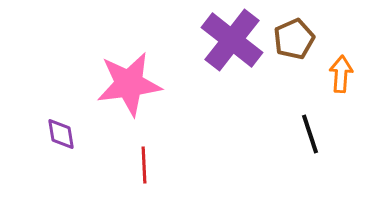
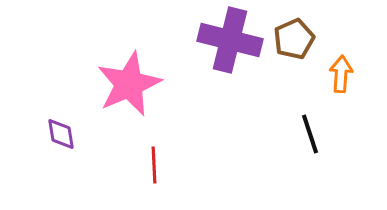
purple cross: moved 2 px left; rotated 24 degrees counterclockwise
pink star: rotated 16 degrees counterclockwise
red line: moved 10 px right
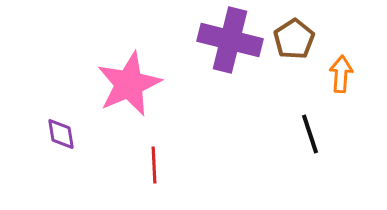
brown pentagon: rotated 9 degrees counterclockwise
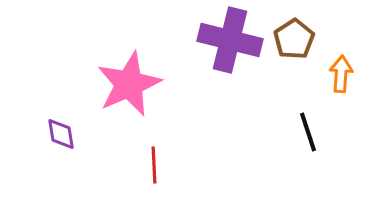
black line: moved 2 px left, 2 px up
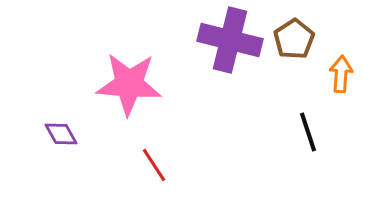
pink star: rotated 28 degrees clockwise
purple diamond: rotated 20 degrees counterclockwise
red line: rotated 30 degrees counterclockwise
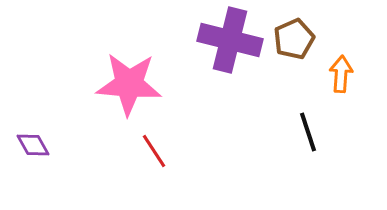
brown pentagon: rotated 9 degrees clockwise
purple diamond: moved 28 px left, 11 px down
red line: moved 14 px up
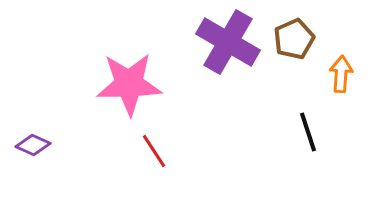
purple cross: moved 2 px left, 2 px down; rotated 16 degrees clockwise
pink star: rotated 6 degrees counterclockwise
purple diamond: rotated 36 degrees counterclockwise
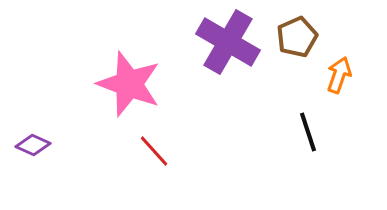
brown pentagon: moved 3 px right, 2 px up
orange arrow: moved 2 px left, 1 px down; rotated 15 degrees clockwise
pink star: rotated 22 degrees clockwise
red line: rotated 9 degrees counterclockwise
